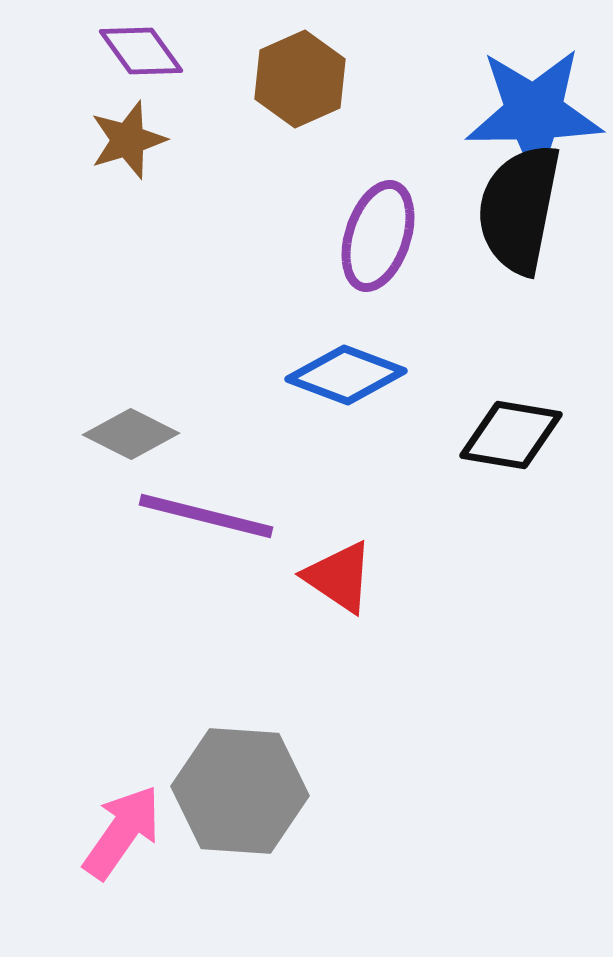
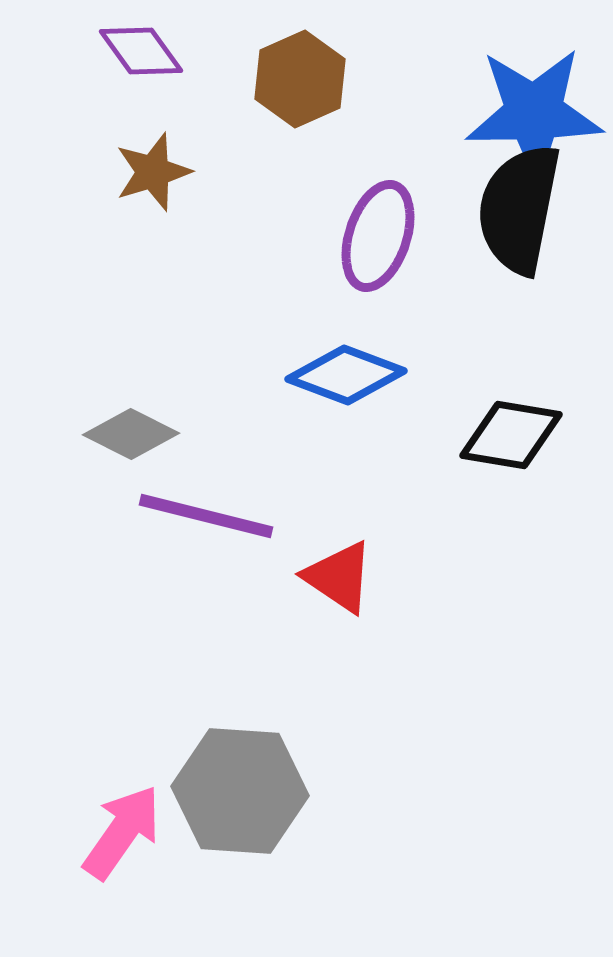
brown star: moved 25 px right, 32 px down
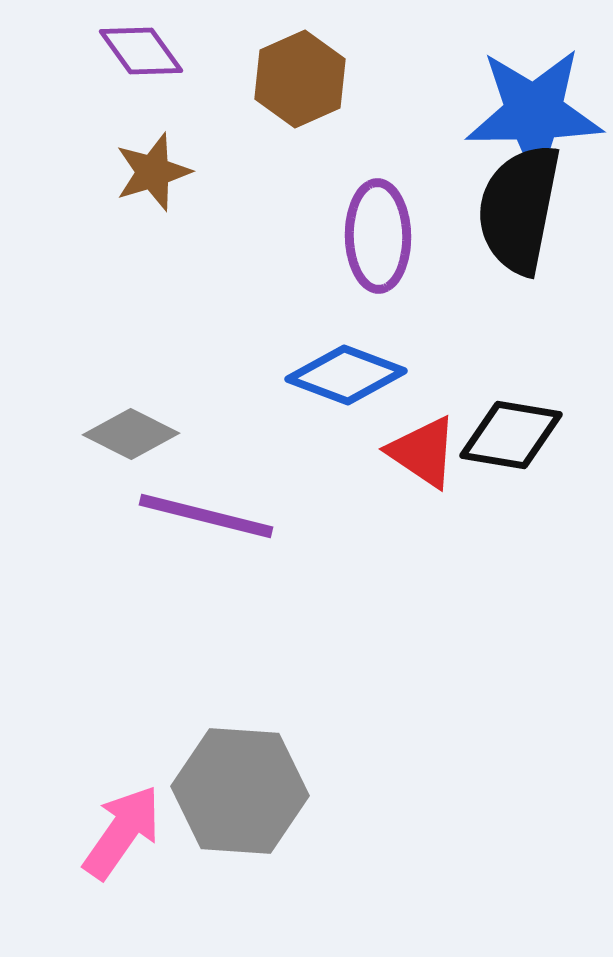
purple ellipse: rotated 19 degrees counterclockwise
red triangle: moved 84 px right, 125 px up
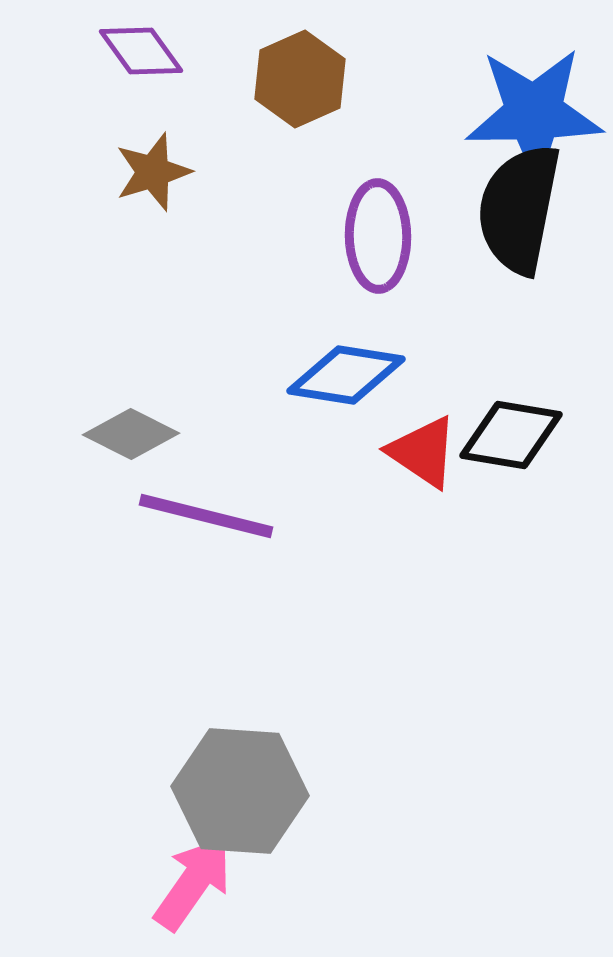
blue diamond: rotated 12 degrees counterclockwise
pink arrow: moved 71 px right, 51 px down
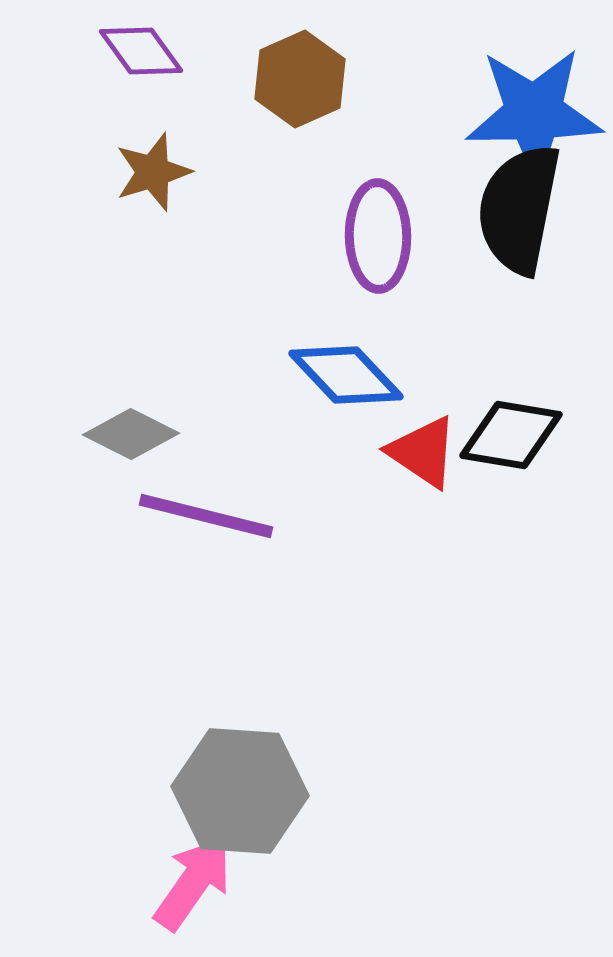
blue diamond: rotated 38 degrees clockwise
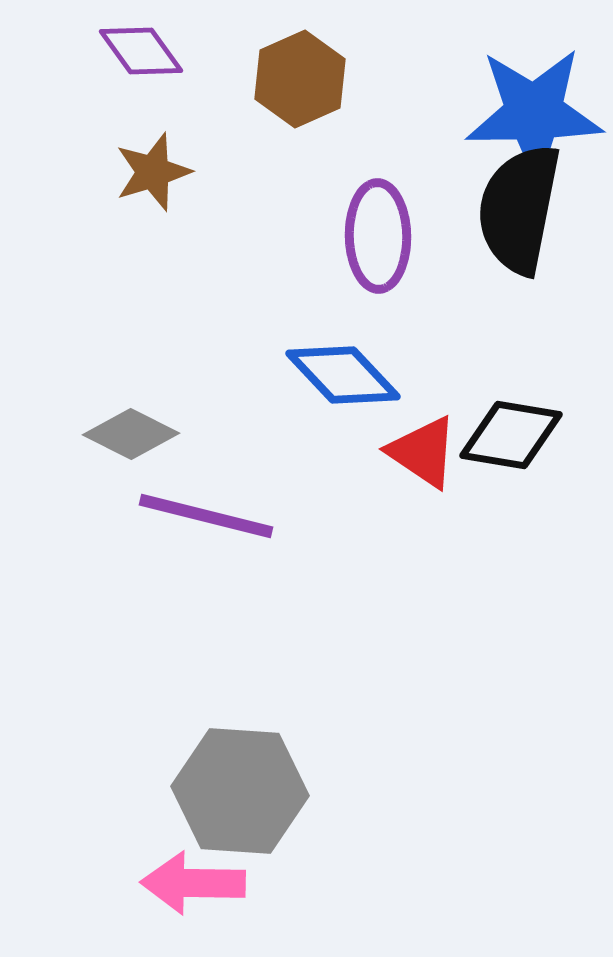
blue diamond: moved 3 px left
pink arrow: rotated 124 degrees counterclockwise
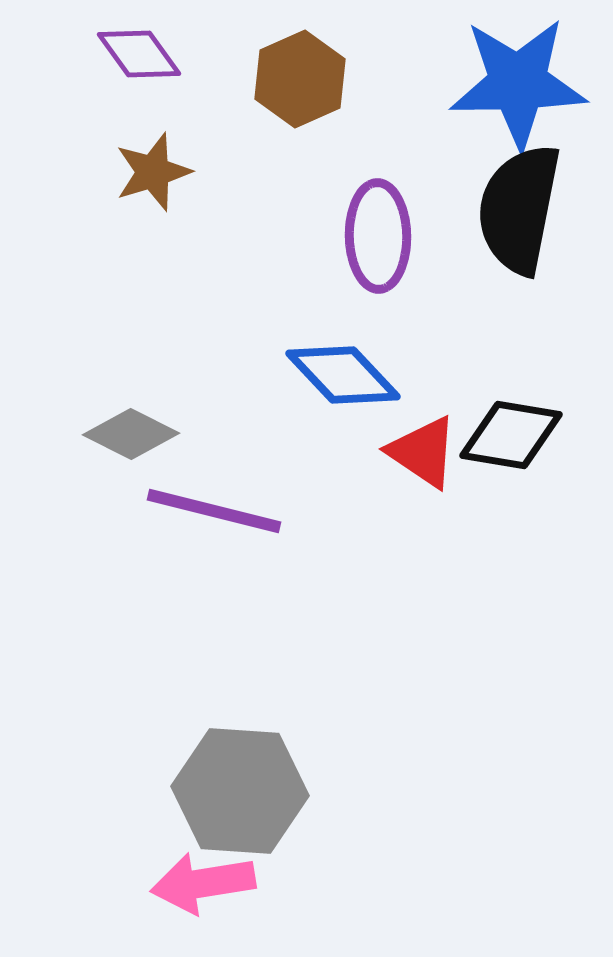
purple diamond: moved 2 px left, 3 px down
blue star: moved 16 px left, 30 px up
purple line: moved 8 px right, 5 px up
pink arrow: moved 10 px right; rotated 10 degrees counterclockwise
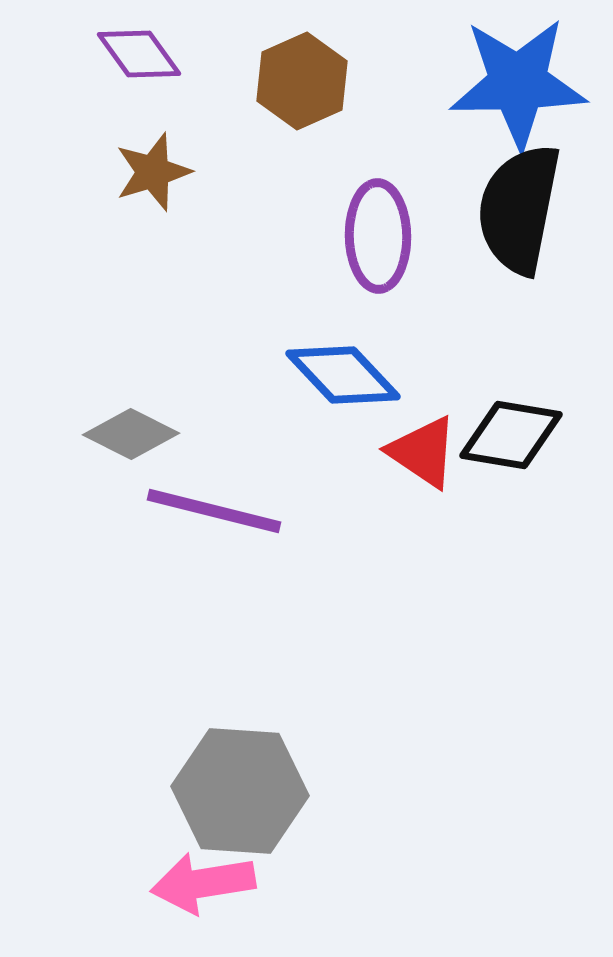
brown hexagon: moved 2 px right, 2 px down
